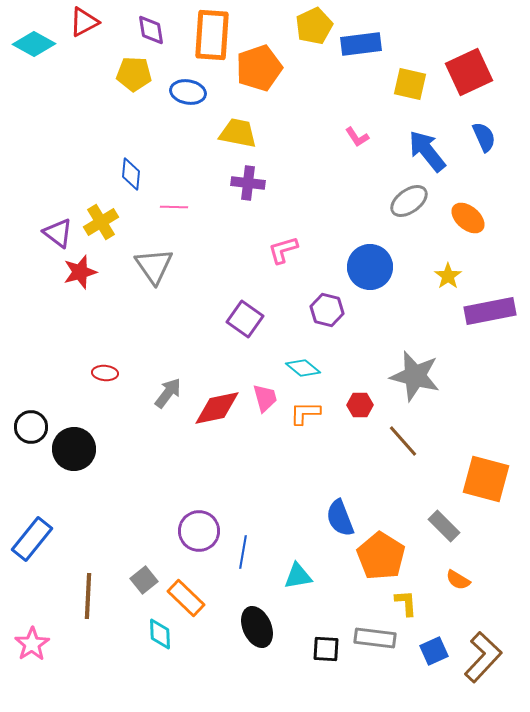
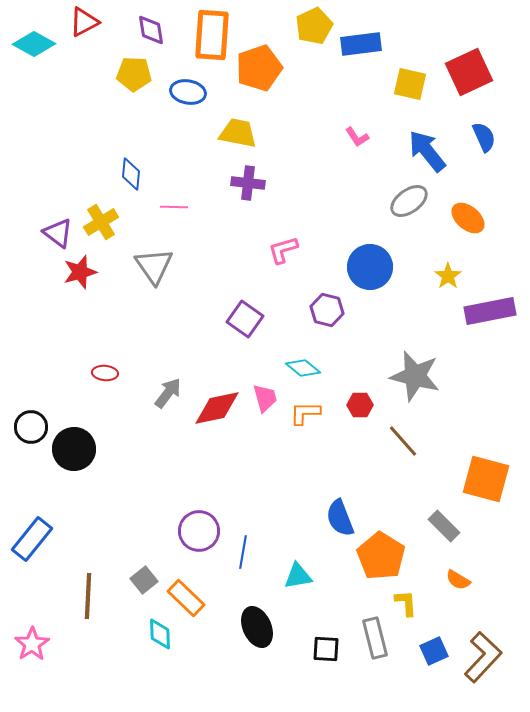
gray rectangle at (375, 638): rotated 69 degrees clockwise
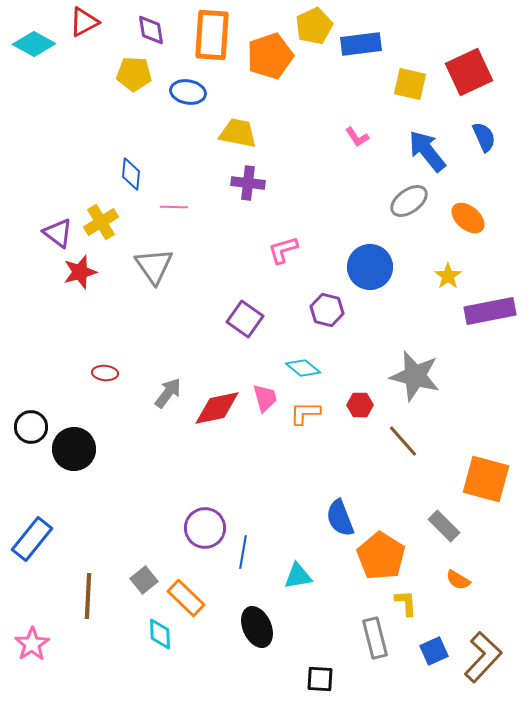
orange pentagon at (259, 68): moved 11 px right, 12 px up
purple circle at (199, 531): moved 6 px right, 3 px up
black square at (326, 649): moved 6 px left, 30 px down
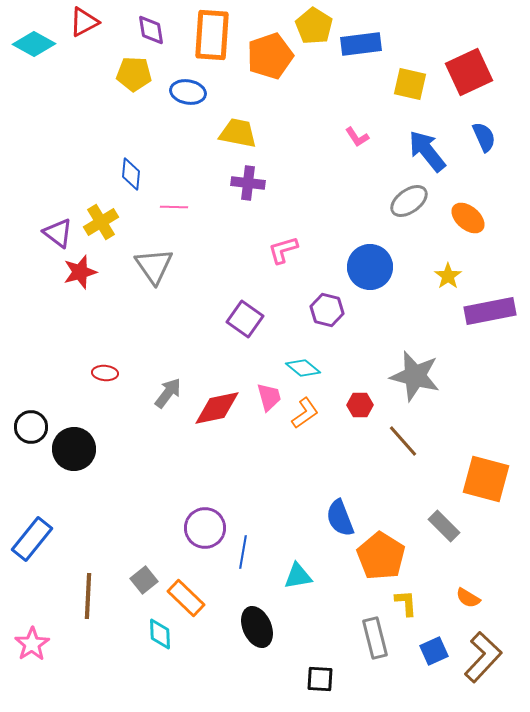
yellow pentagon at (314, 26): rotated 15 degrees counterclockwise
pink trapezoid at (265, 398): moved 4 px right, 1 px up
orange L-shape at (305, 413): rotated 144 degrees clockwise
orange semicircle at (458, 580): moved 10 px right, 18 px down
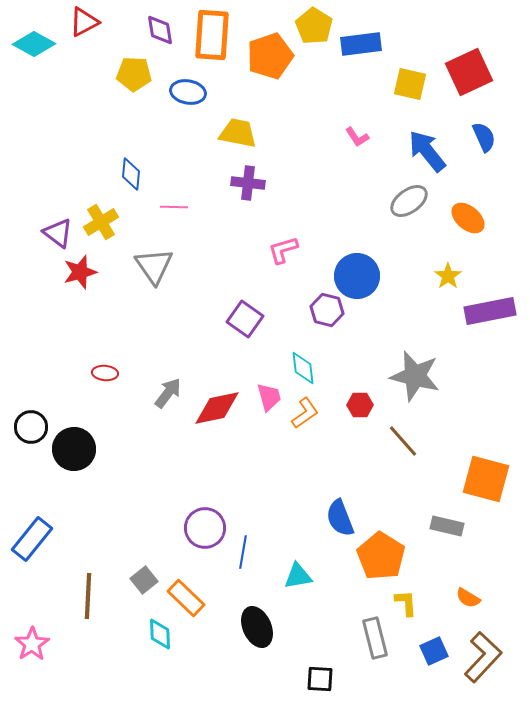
purple diamond at (151, 30): moved 9 px right
blue circle at (370, 267): moved 13 px left, 9 px down
cyan diamond at (303, 368): rotated 44 degrees clockwise
gray rectangle at (444, 526): moved 3 px right; rotated 32 degrees counterclockwise
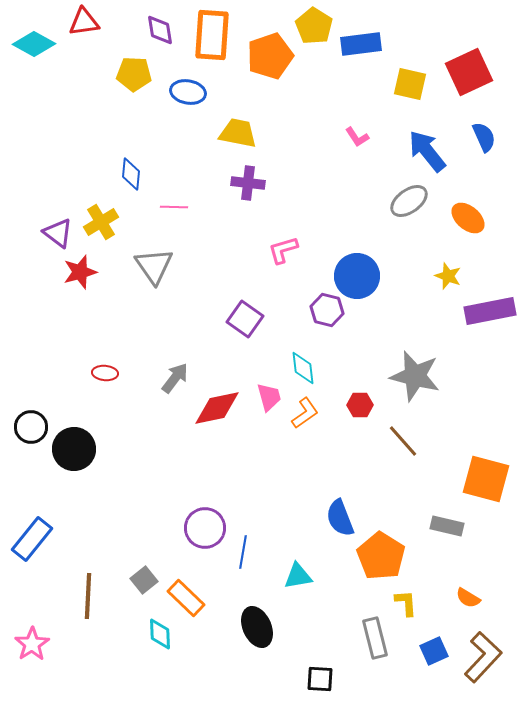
red triangle at (84, 22): rotated 20 degrees clockwise
yellow star at (448, 276): rotated 16 degrees counterclockwise
gray arrow at (168, 393): moved 7 px right, 15 px up
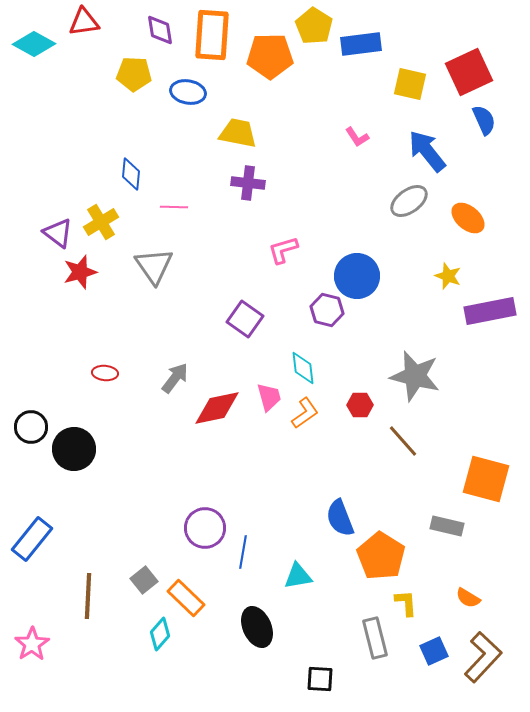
orange pentagon at (270, 56): rotated 18 degrees clockwise
blue semicircle at (484, 137): moved 17 px up
cyan diamond at (160, 634): rotated 44 degrees clockwise
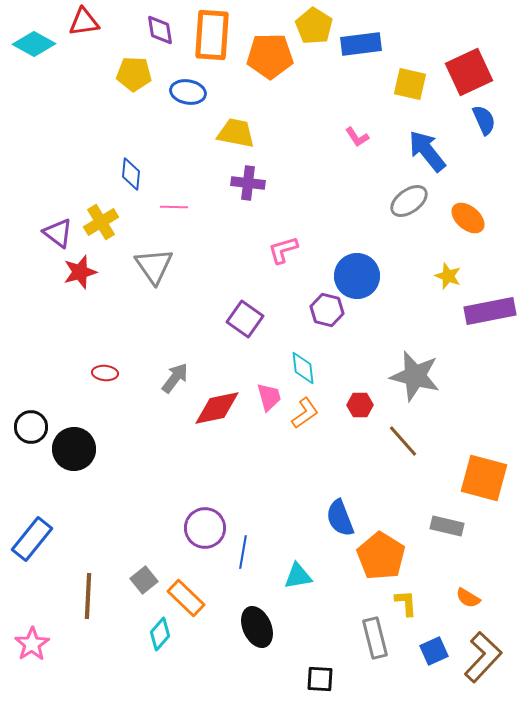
yellow trapezoid at (238, 133): moved 2 px left
orange square at (486, 479): moved 2 px left, 1 px up
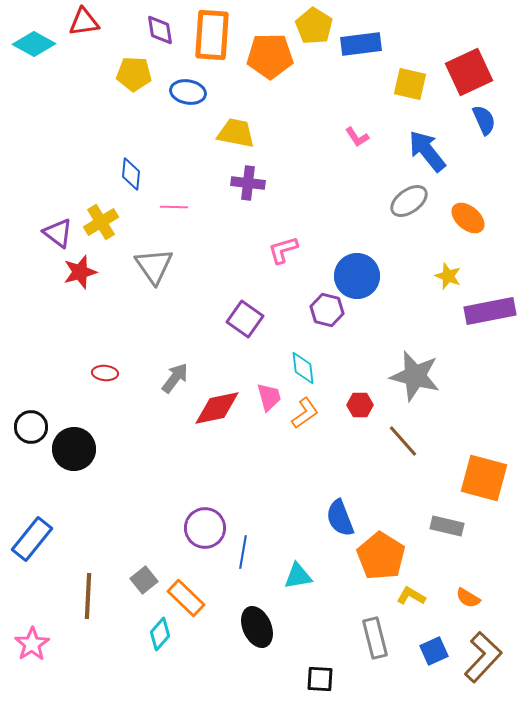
yellow L-shape at (406, 603): moved 5 px right, 7 px up; rotated 56 degrees counterclockwise
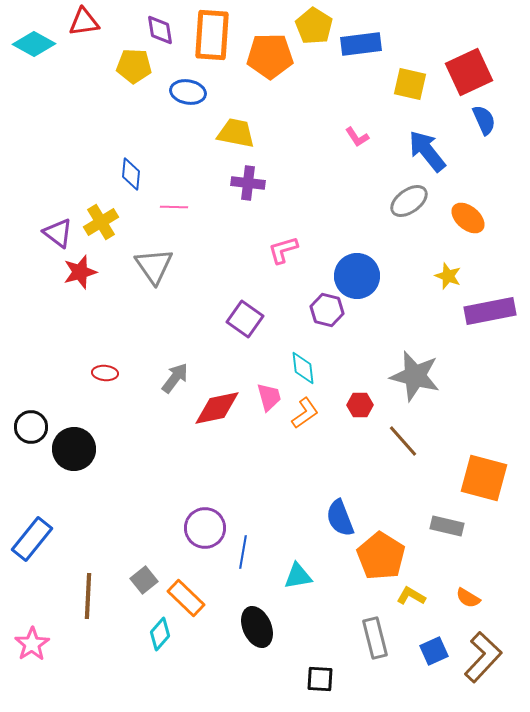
yellow pentagon at (134, 74): moved 8 px up
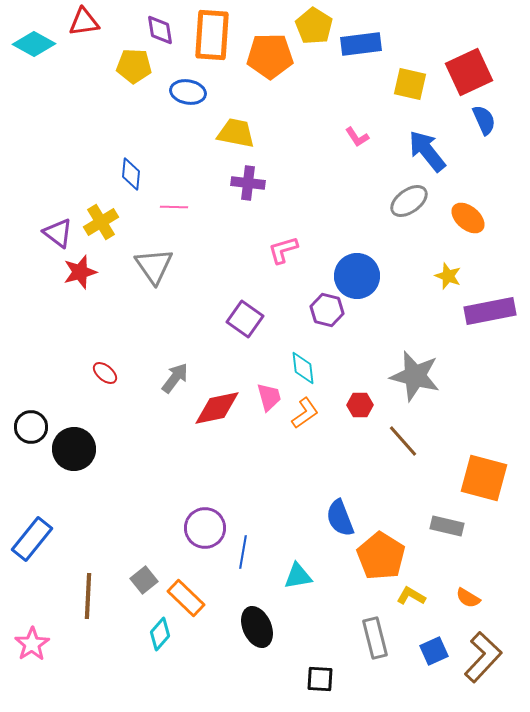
red ellipse at (105, 373): rotated 35 degrees clockwise
